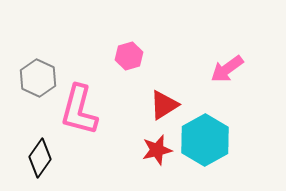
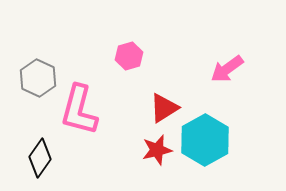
red triangle: moved 3 px down
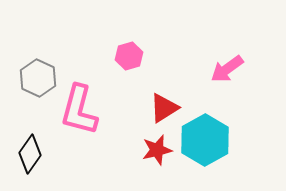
black diamond: moved 10 px left, 4 px up
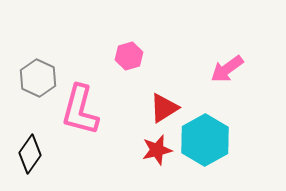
pink L-shape: moved 1 px right
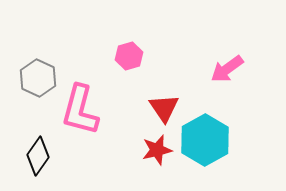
red triangle: rotated 32 degrees counterclockwise
black diamond: moved 8 px right, 2 px down
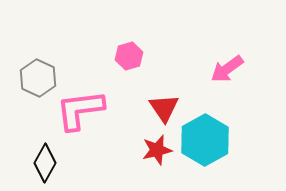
pink L-shape: rotated 68 degrees clockwise
black diamond: moved 7 px right, 7 px down; rotated 6 degrees counterclockwise
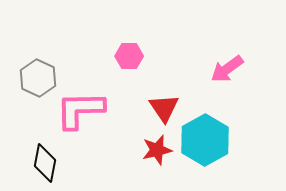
pink hexagon: rotated 16 degrees clockwise
pink L-shape: rotated 6 degrees clockwise
black diamond: rotated 18 degrees counterclockwise
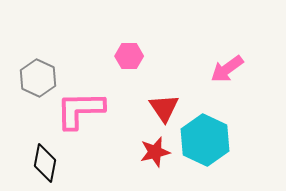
cyan hexagon: rotated 6 degrees counterclockwise
red star: moved 2 px left, 2 px down
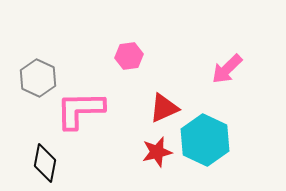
pink hexagon: rotated 8 degrees counterclockwise
pink arrow: rotated 8 degrees counterclockwise
red triangle: rotated 40 degrees clockwise
red star: moved 2 px right
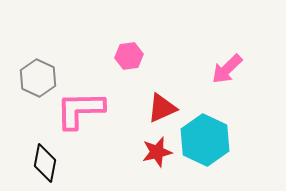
red triangle: moved 2 px left
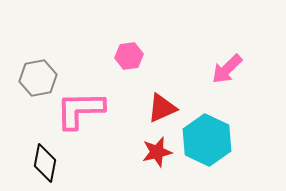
gray hexagon: rotated 24 degrees clockwise
cyan hexagon: moved 2 px right
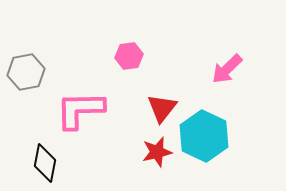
gray hexagon: moved 12 px left, 6 px up
red triangle: rotated 28 degrees counterclockwise
cyan hexagon: moved 3 px left, 4 px up
